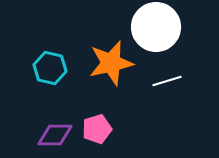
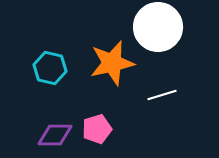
white circle: moved 2 px right
orange star: moved 1 px right
white line: moved 5 px left, 14 px down
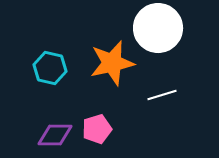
white circle: moved 1 px down
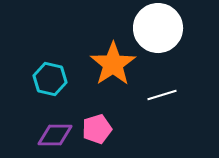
orange star: moved 1 px right, 1 px down; rotated 21 degrees counterclockwise
cyan hexagon: moved 11 px down
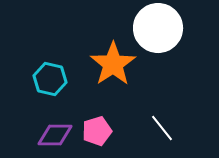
white line: moved 33 px down; rotated 68 degrees clockwise
pink pentagon: moved 2 px down
